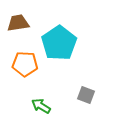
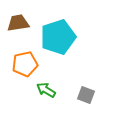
cyan pentagon: moved 1 px left, 6 px up; rotated 16 degrees clockwise
orange pentagon: rotated 15 degrees counterclockwise
green arrow: moved 5 px right, 16 px up
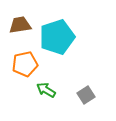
brown trapezoid: moved 2 px right, 2 px down
cyan pentagon: moved 1 px left
gray square: rotated 36 degrees clockwise
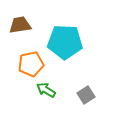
cyan pentagon: moved 8 px right, 5 px down; rotated 20 degrees clockwise
orange pentagon: moved 6 px right
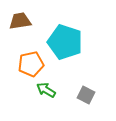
brown trapezoid: moved 4 px up
cyan pentagon: rotated 16 degrees clockwise
gray square: rotated 30 degrees counterclockwise
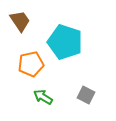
brown trapezoid: rotated 65 degrees clockwise
green arrow: moved 3 px left, 7 px down
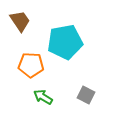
cyan pentagon: rotated 28 degrees counterclockwise
orange pentagon: moved 1 px down; rotated 15 degrees clockwise
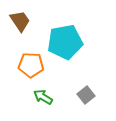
gray square: rotated 24 degrees clockwise
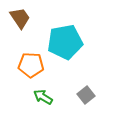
brown trapezoid: moved 3 px up
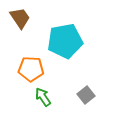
cyan pentagon: moved 1 px up
orange pentagon: moved 4 px down
green arrow: rotated 24 degrees clockwise
